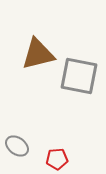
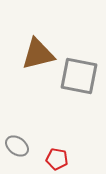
red pentagon: rotated 15 degrees clockwise
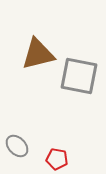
gray ellipse: rotated 10 degrees clockwise
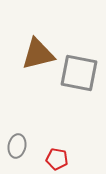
gray square: moved 3 px up
gray ellipse: rotated 55 degrees clockwise
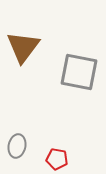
brown triangle: moved 15 px left, 7 px up; rotated 39 degrees counterclockwise
gray square: moved 1 px up
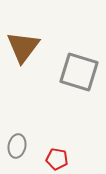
gray square: rotated 6 degrees clockwise
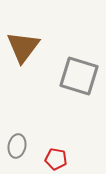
gray square: moved 4 px down
red pentagon: moved 1 px left
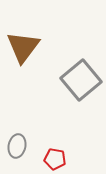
gray square: moved 2 px right, 4 px down; rotated 33 degrees clockwise
red pentagon: moved 1 px left
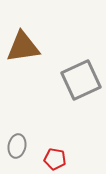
brown triangle: rotated 45 degrees clockwise
gray square: rotated 15 degrees clockwise
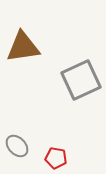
gray ellipse: rotated 55 degrees counterclockwise
red pentagon: moved 1 px right, 1 px up
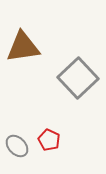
gray square: moved 3 px left, 2 px up; rotated 18 degrees counterclockwise
red pentagon: moved 7 px left, 18 px up; rotated 15 degrees clockwise
